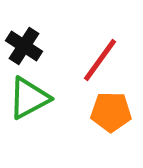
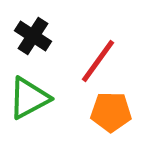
black cross: moved 9 px right, 10 px up
red line: moved 2 px left, 1 px down
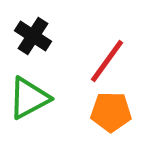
red line: moved 9 px right
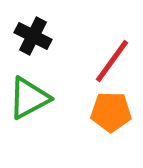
black cross: rotated 6 degrees counterclockwise
red line: moved 5 px right
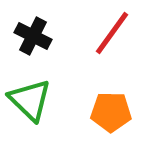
red line: moved 28 px up
green triangle: moved 1 px right, 2 px down; rotated 48 degrees counterclockwise
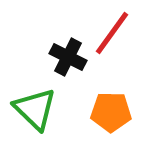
black cross: moved 35 px right, 21 px down
green triangle: moved 5 px right, 9 px down
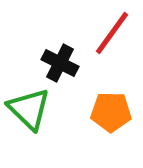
black cross: moved 8 px left, 6 px down
green triangle: moved 6 px left
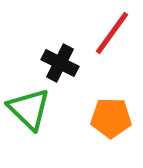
orange pentagon: moved 6 px down
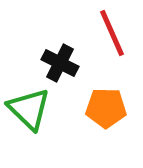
red line: rotated 60 degrees counterclockwise
orange pentagon: moved 5 px left, 10 px up
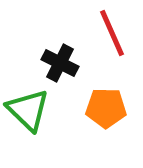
green triangle: moved 1 px left, 1 px down
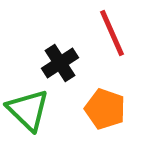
black cross: rotated 30 degrees clockwise
orange pentagon: moved 1 px left, 1 px down; rotated 18 degrees clockwise
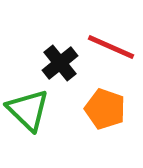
red line: moved 1 px left, 14 px down; rotated 42 degrees counterclockwise
black cross: rotated 6 degrees counterclockwise
